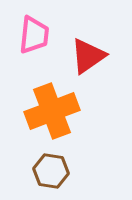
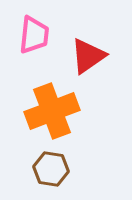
brown hexagon: moved 2 px up
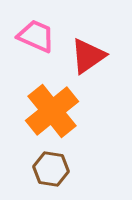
pink trapezoid: moved 2 px right, 1 px down; rotated 72 degrees counterclockwise
orange cross: rotated 18 degrees counterclockwise
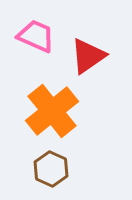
brown hexagon: rotated 16 degrees clockwise
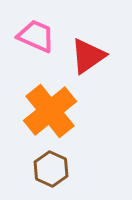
orange cross: moved 2 px left
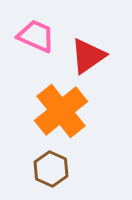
orange cross: moved 11 px right
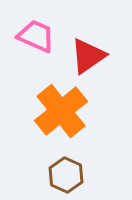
brown hexagon: moved 15 px right, 6 px down
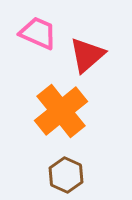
pink trapezoid: moved 2 px right, 3 px up
red triangle: moved 1 px left, 1 px up; rotated 6 degrees counterclockwise
